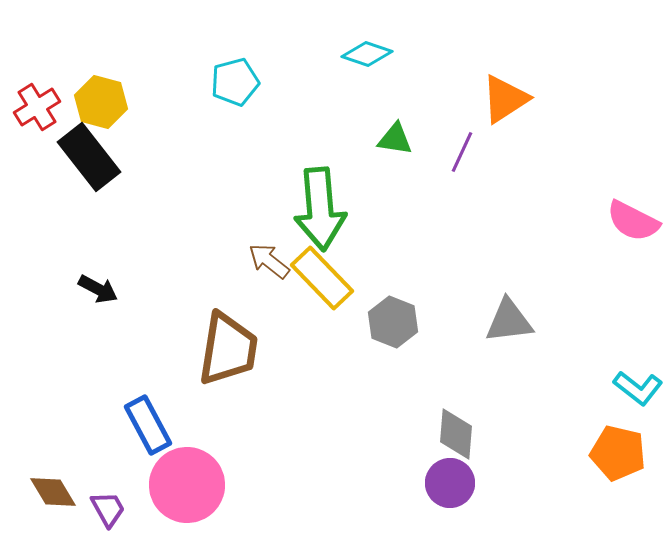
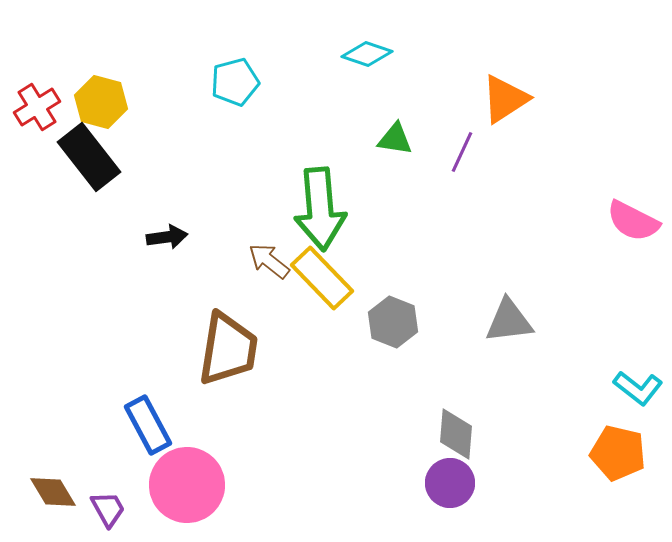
black arrow: moved 69 px right, 52 px up; rotated 36 degrees counterclockwise
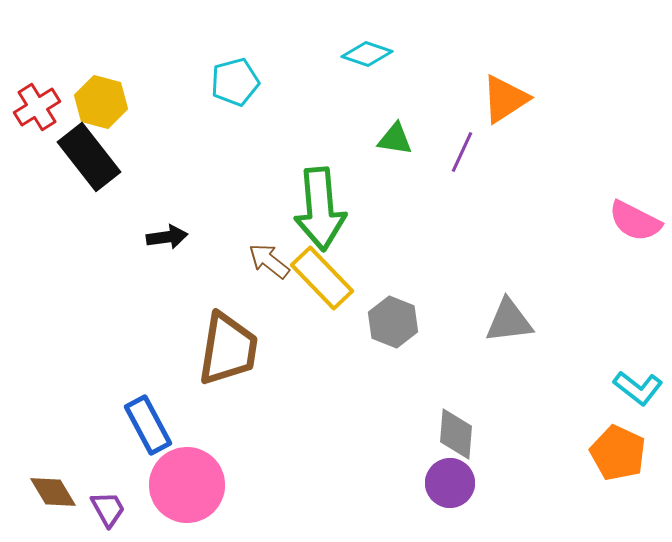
pink semicircle: moved 2 px right
orange pentagon: rotated 12 degrees clockwise
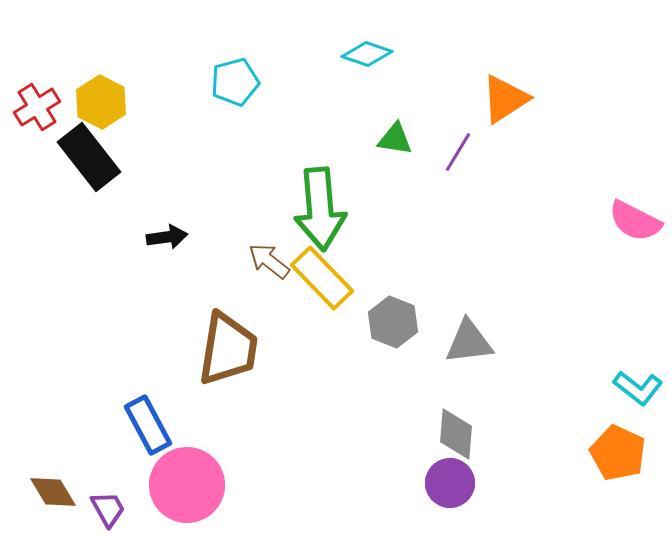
yellow hexagon: rotated 12 degrees clockwise
purple line: moved 4 px left; rotated 6 degrees clockwise
gray triangle: moved 40 px left, 21 px down
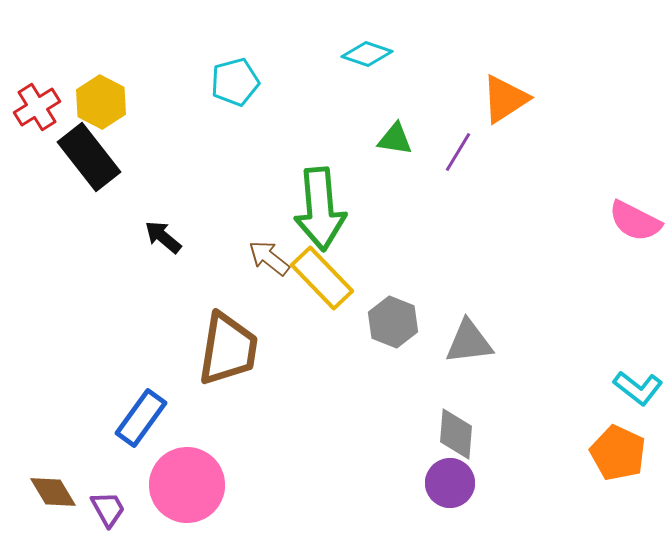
black arrow: moved 4 px left; rotated 132 degrees counterclockwise
brown arrow: moved 3 px up
blue rectangle: moved 7 px left, 7 px up; rotated 64 degrees clockwise
